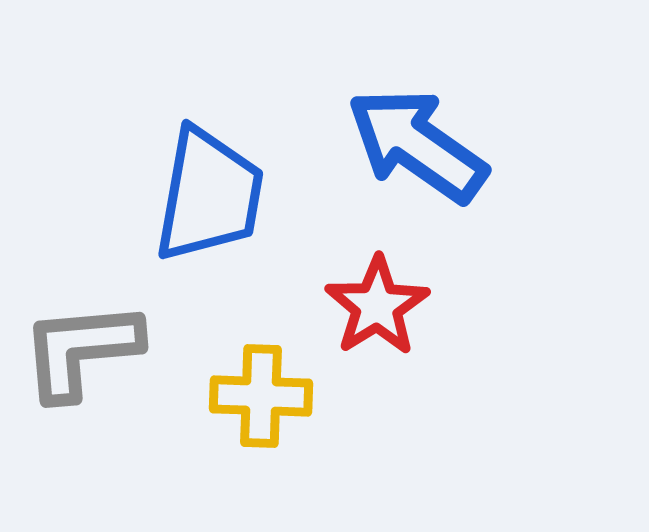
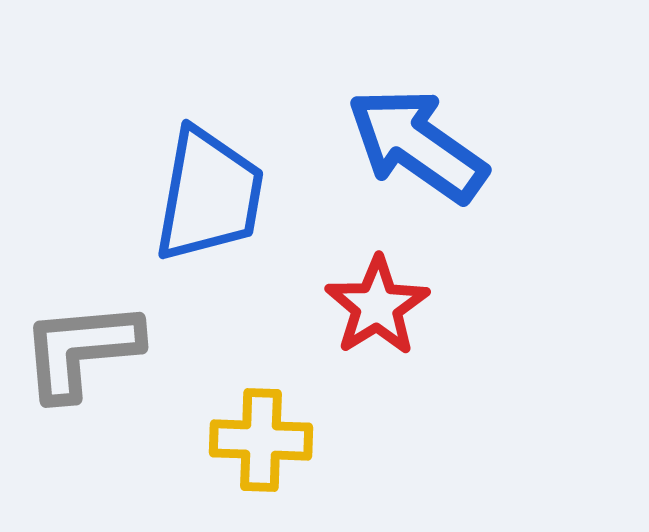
yellow cross: moved 44 px down
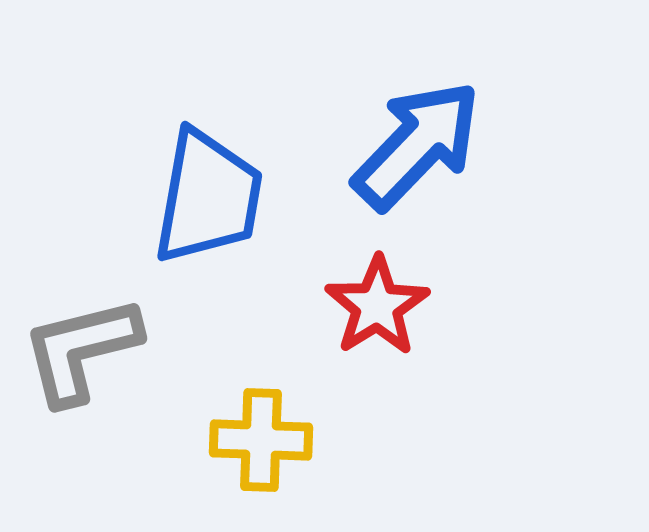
blue arrow: rotated 99 degrees clockwise
blue trapezoid: moved 1 px left, 2 px down
gray L-shape: rotated 9 degrees counterclockwise
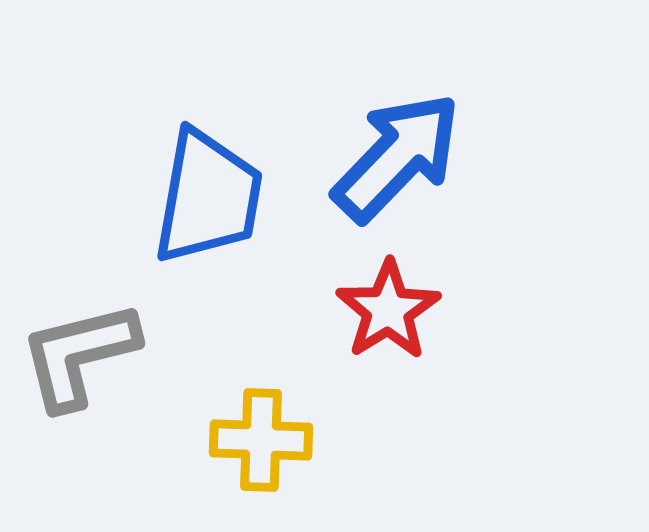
blue arrow: moved 20 px left, 12 px down
red star: moved 11 px right, 4 px down
gray L-shape: moved 2 px left, 5 px down
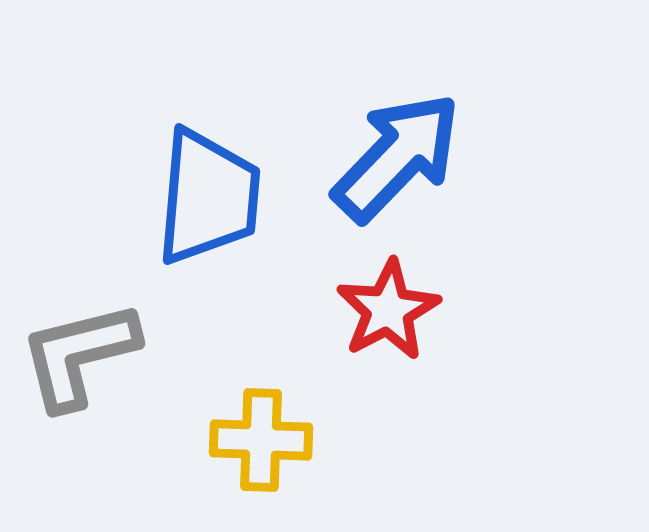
blue trapezoid: rotated 5 degrees counterclockwise
red star: rotated 4 degrees clockwise
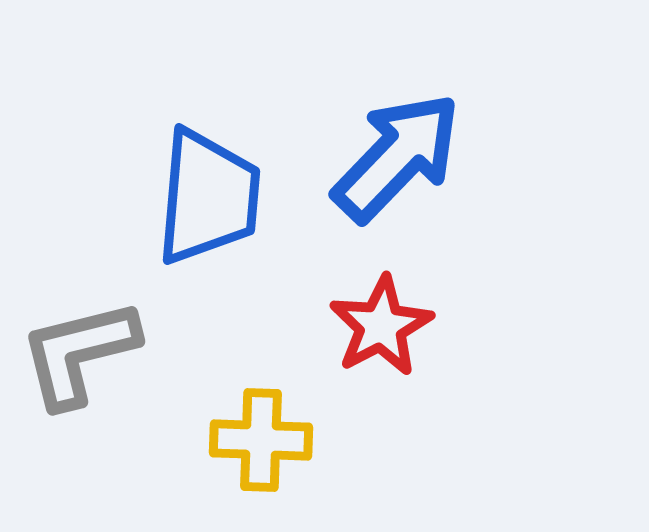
red star: moved 7 px left, 16 px down
gray L-shape: moved 2 px up
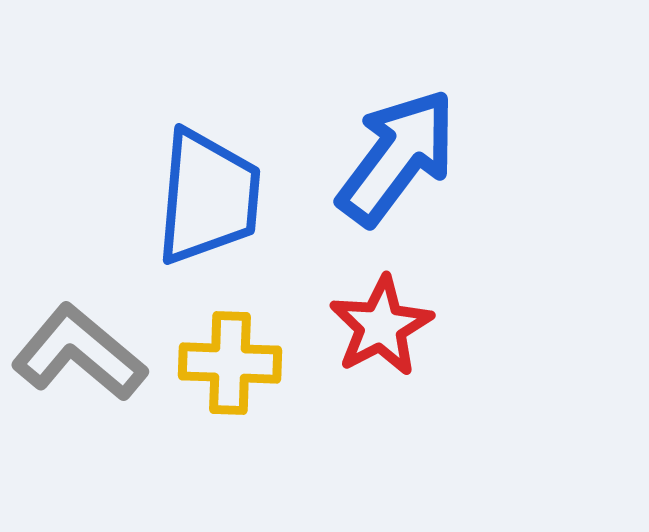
blue arrow: rotated 7 degrees counterclockwise
gray L-shape: rotated 54 degrees clockwise
yellow cross: moved 31 px left, 77 px up
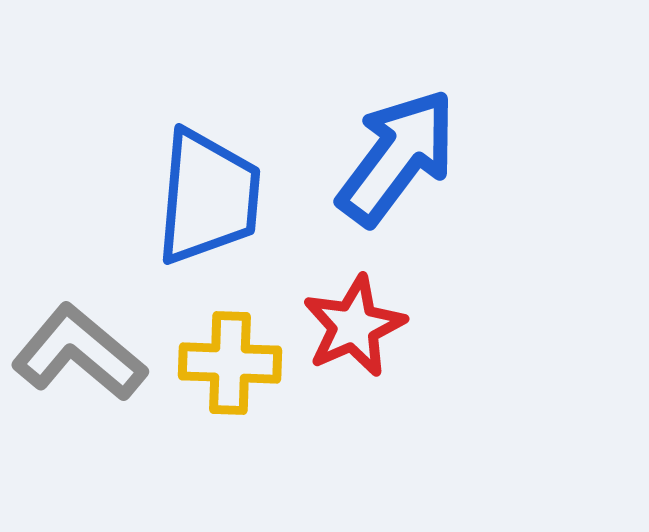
red star: moved 27 px left; rotated 4 degrees clockwise
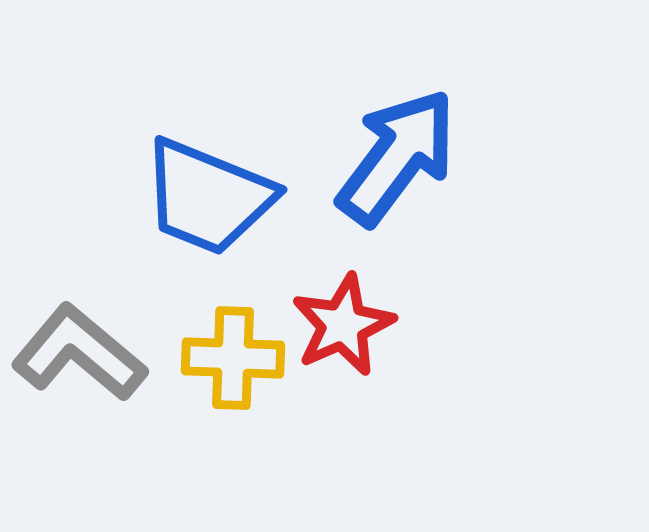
blue trapezoid: rotated 107 degrees clockwise
red star: moved 11 px left, 1 px up
yellow cross: moved 3 px right, 5 px up
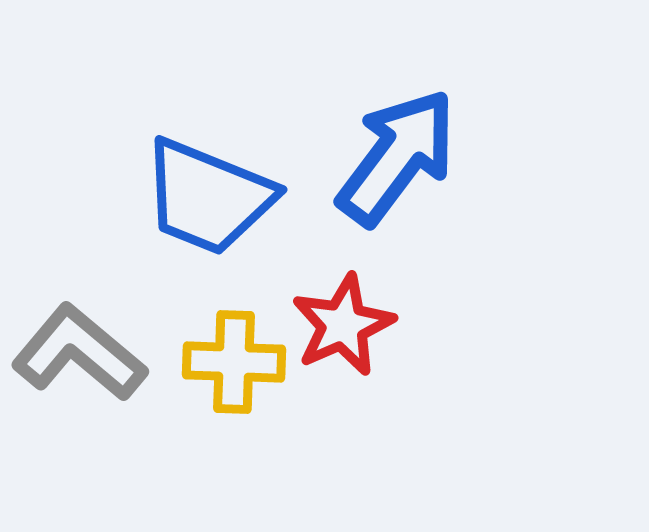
yellow cross: moved 1 px right, 4 px down
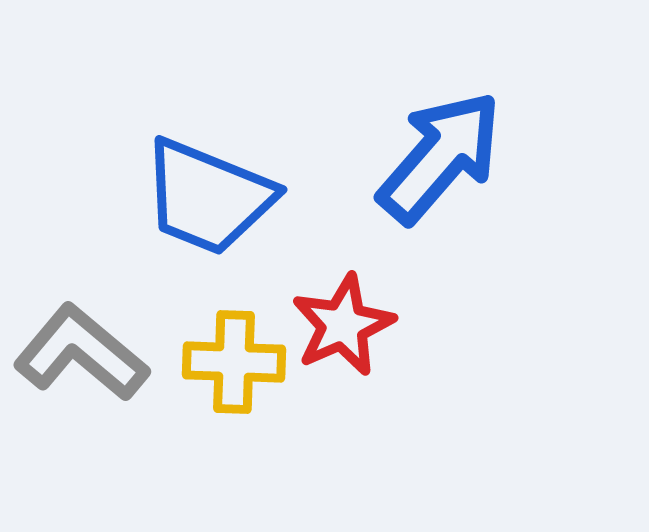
blue arrow: moved 43 px right; rotated 4 degrees clockwise
gray L-shape: moved 2 px right
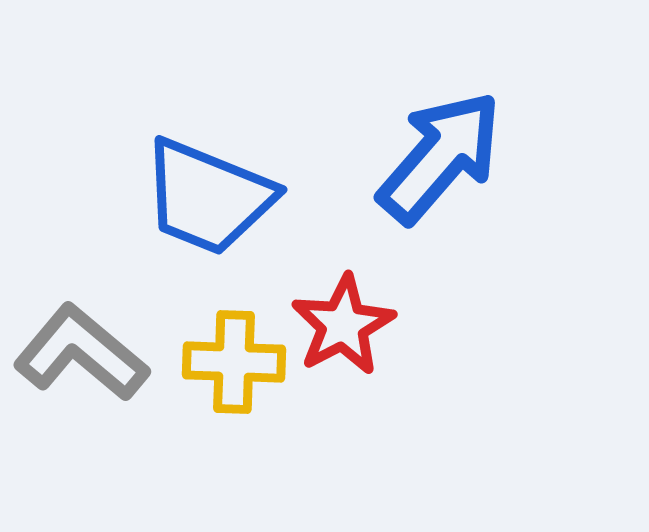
red star: rotated 4 degrees counterclockwise
